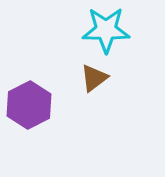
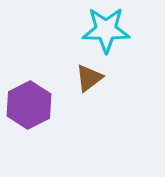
brown triangle: moved 5 px left
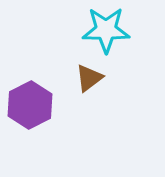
purple hexagon: moved 1 px right
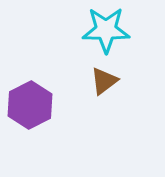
brown triangle: moved 15 px right, 3 px down
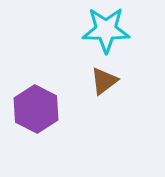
purple hexagon: moved 6 px right, 4 px down; rotated 6 degrees counterclockwise
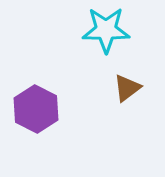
brown triangle: moved 23 px right, 7 px down
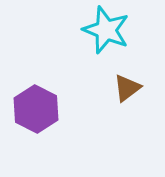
cyan star: rotated 21 degrees clockwise
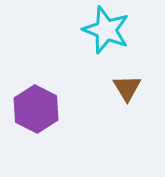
brown triangle: rotated 24 degrees counterclockwise
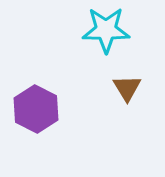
cyan star: rotated 21 degrees counterclockwise
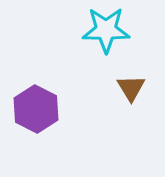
brown triangle: moved 4 px right
